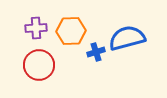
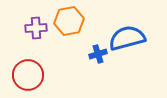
orange hexagon: moved 2 px left, 10 px up; rotated 8 degrees counterclockwise
blue cross: moved 2 px right, 2 px down
red circle: moved 11 px left, 10 px down
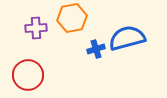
orange hexagon: moved 3 px right, 3 px up
blue cross: moved 2 px left, 5 px up
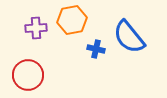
orange hexagon: moved 2 px down
blue semicircle: moved 2 px right, 1 px up; rotated 114 degrees counterclockwise
blue cross: rotated 30 degrees clockwise
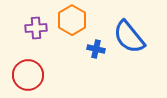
orange hexagon: rotated 20 degrees counterclockwise
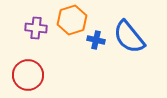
orange hexagon: rotated 12 degrees clockwise
purple cross: rotated 10 degrees clockwise
blue cross: moved 9 px up
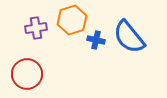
purple cross: rotated 15 degrees counterclockwise
red circle: moved 1 px left, 1 px up
